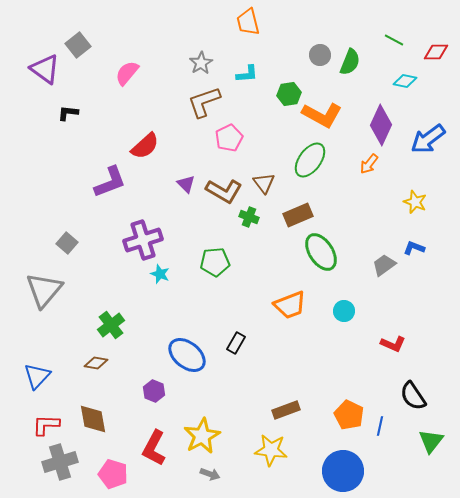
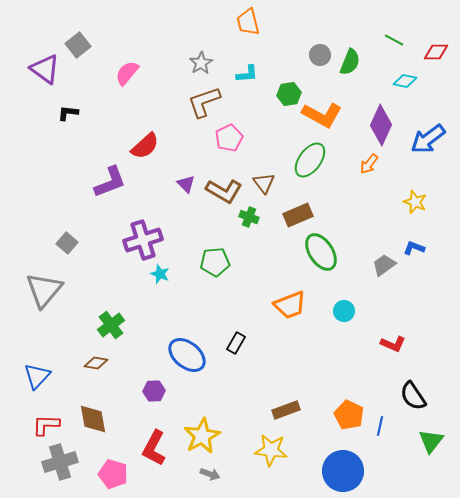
purple hexagon at (154, 391): rotated 25 degrees counterclockwise
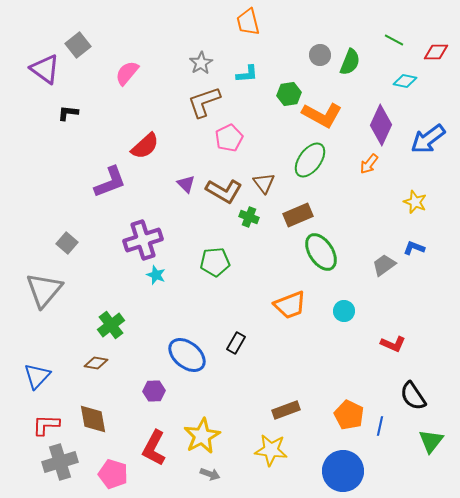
cyan star at (160, 274): moved 4 px left, 1 px down
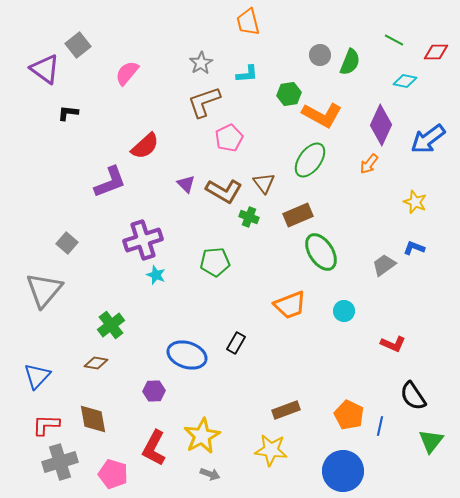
blue ellipse at (187, 355): rotated 21 degrees counterclockwise
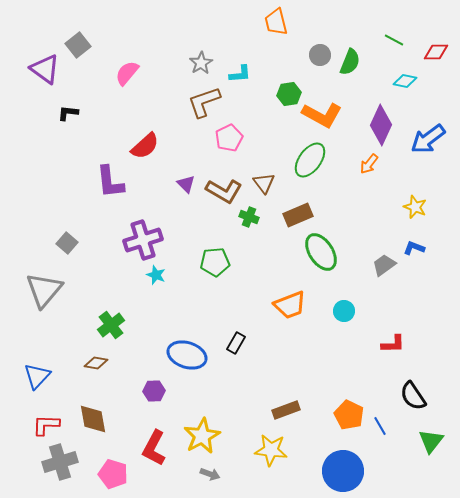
orange trapezoid at (248, 22): moved 28 px right
cyan L-shape at (247, 74): moved 7 px left
purple L-shape at (110, 182): rotated 105 degrees clockwise
yellow star at (415, 202): moved 5 px down
red L-shape at (393, 344): rotated 25 degrees counterclockwise
blue line at (380, 426): rotated 42 degrees counterclockwise
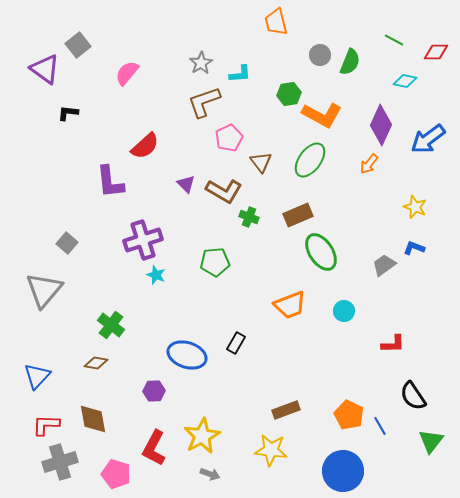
brown triangle at (264, 183): moved 3 px left, 21 px up
green cross at (111, 325): rotated 16 degrees counterclockwise
pink pentagon at (113, 474): moved 3 px right
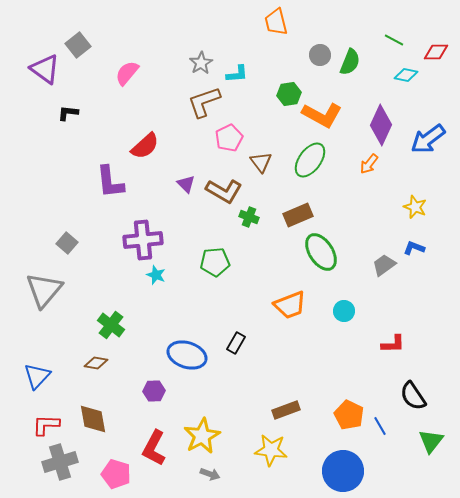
cyan L-shape at (240, 74): moved 3 px left
cyan diamond at (405, 81): moved 1 px right, 6 px up
purple cross at (143, 240): rotated 12 degrees clockwise
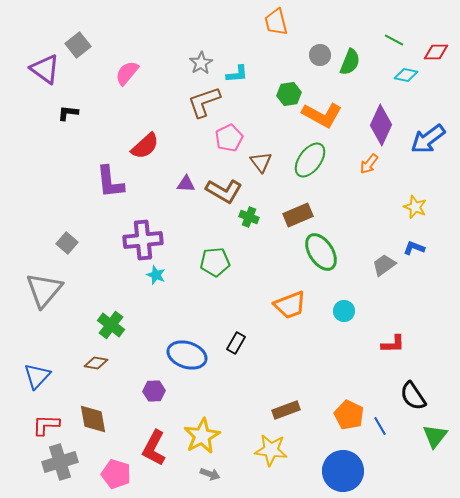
purple triangle at (186, 184): rotated 42 degrees counterclockwise
green triangle at (431, 441): moved 4 px right, 5 px up
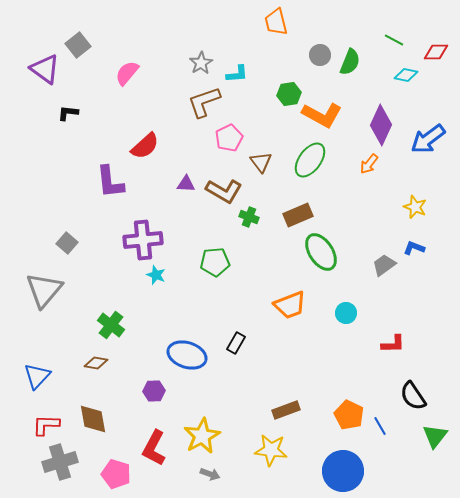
cyan circle at (344, 311): moved 2 px right, 2 px down
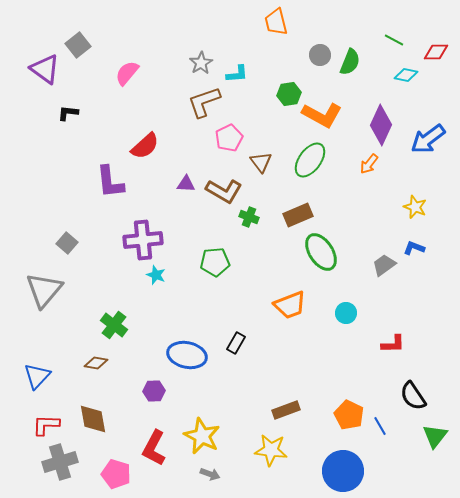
green cross at (111, 325): moved 3 px right
blue ellipse at (187, 355): rotated 6 degrees counterclockwise
yellow star at (202, 436): rotated 18 degrees counterclockwise
